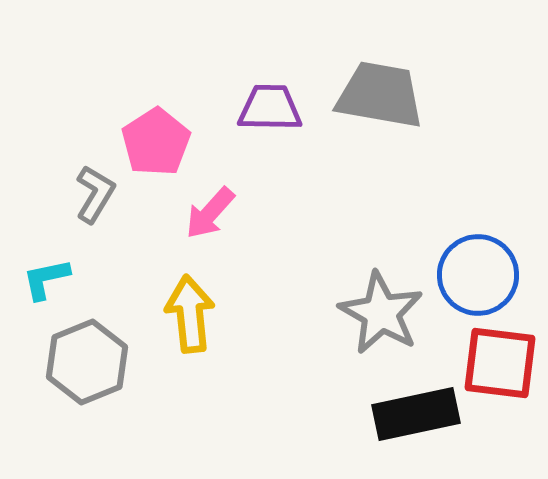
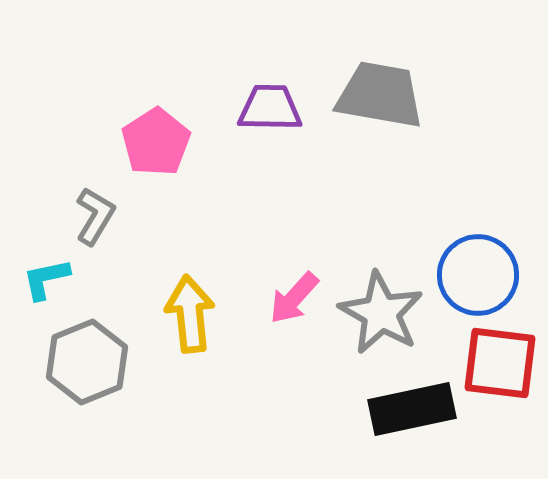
gray L-shape: moved 22 px down
pink arrow: moved 84 px right, 85 px down
black rectangle: moved 4 px left, 5 px up
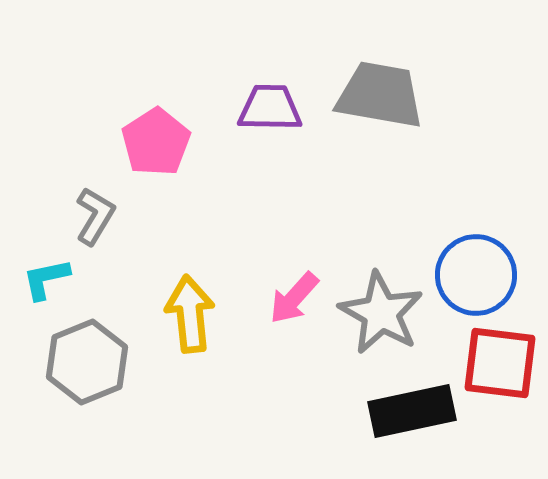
blue circle: moved 2 px left
black rectangle: moved 2 px down
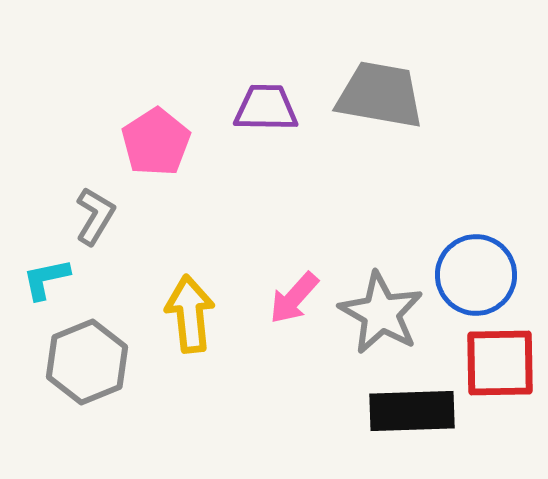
purple trapezoid: moved 4 px left
red square: rotated 8 degrees counterclockwise
black rectangle: rotated 10 degrees clockwise
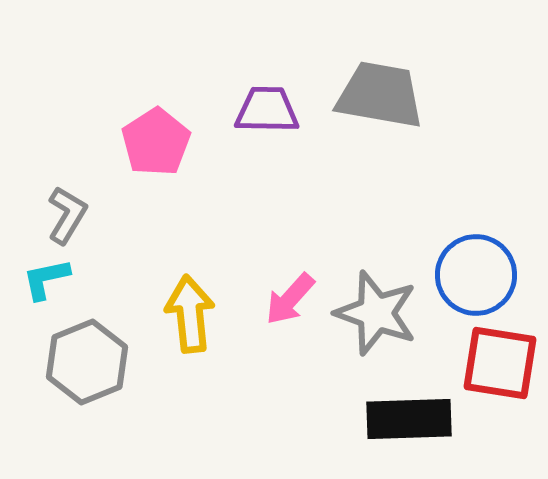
purple trapezoid: moved 1 px right, 2 px down
gray L-shape: moved 28 px left, 1 px up
pink arrow: moved 4 px left, 1 px down
gray star: moved 5 px left; rotated 10 degrees counterclockwise
red square: rotated 10 degrees clockwise
black rectangle: moved 3 px left, 8 px down
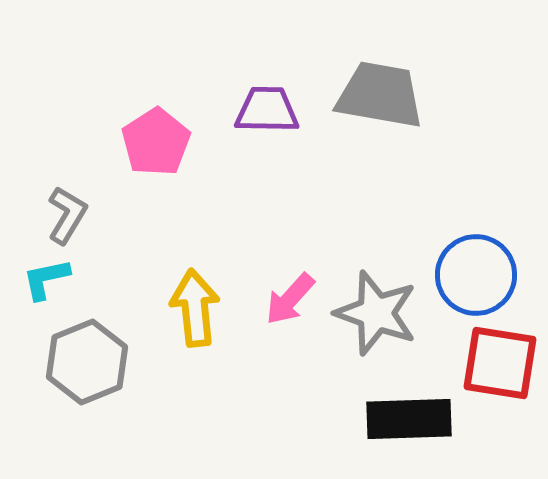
yellow arrow: moved 5 px right, 6 px up
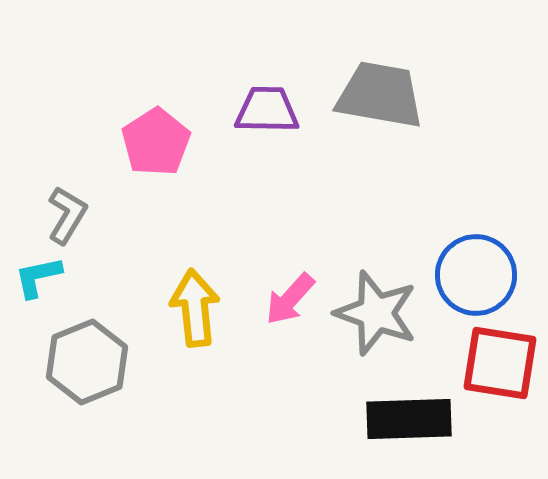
cyan L-shape: moved 8 px left, 2 px up
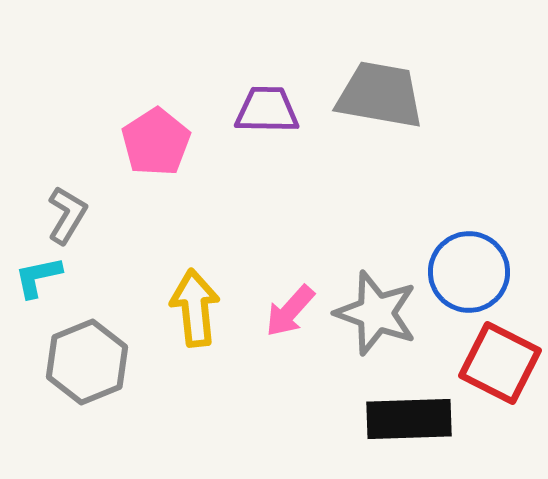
blue circle: moved 7 px left, 3 px up
pink arrow: moved 12 px down
red square: rotated 18 degrees clockwise
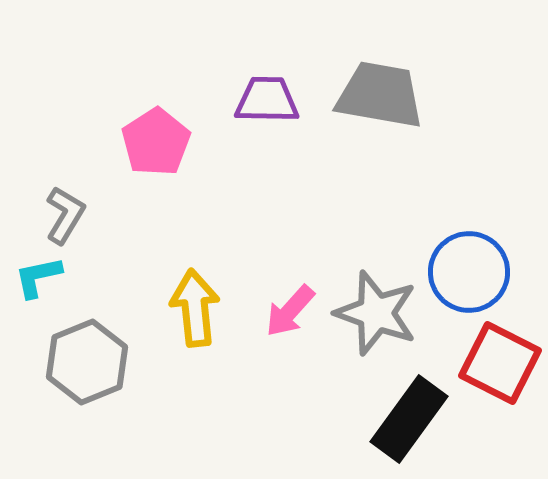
purple trapezoid: moved 10 px up
gray L-shape: moved 2 px left
black rectangle: rotated 52 degrees counterclockwise
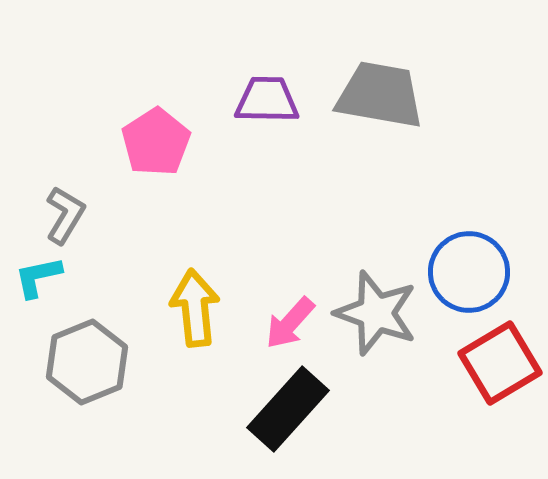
pink arrow: moved 12 px down
red square: rotated 32 degrees clockwise
black rectangle: moved 121 px left, 10 px up; rotated 6 degrees clockwise
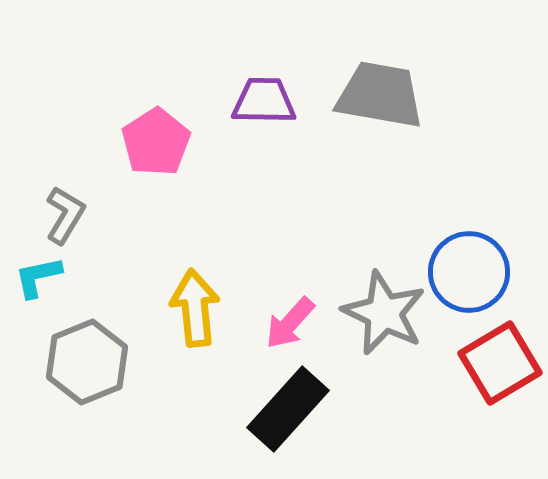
purple trapezoid: moved 3 px left, 1 px down
gray star: moved 8 px right; rotated 6 degrees clockwise
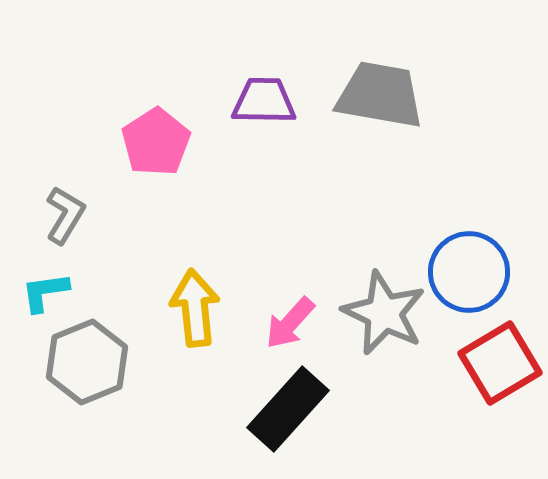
cyan L-shape: moved 7 px right, 15 px down; rotated 4 degrees clockwise
